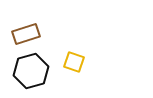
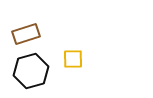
yellow square: moved 1 px left, 3 px up; rotated 20 degrees counterclockwise
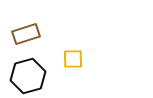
black hexagon: moved 3 px left, 5 px down
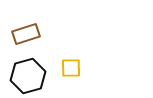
yellow square: moved 2 px left, 9 px down
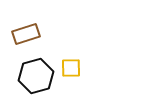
black hexagon: moved 8 px right
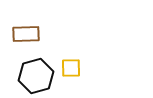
brown rectangle: rotated 16 degrees clockwise
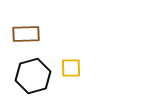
black hexagon: moved 3 px left
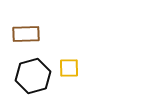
yellow square: moved 2 px left
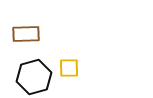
black hexagon: moved 1 px right, 1 px down
